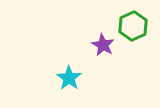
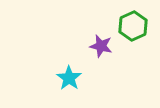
purple star: moved 2 px left, 1 px down; rotated 15 degrees counterclockwise
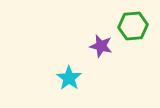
green hexagon: rotated 20 degrees clockwise
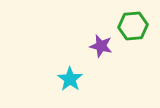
cyan star: moved 1 px right, 1 px down
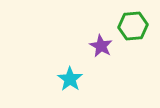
purple star: rotated 15 degrees clockwise
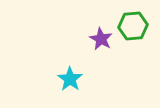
purple star: moved 7 px up
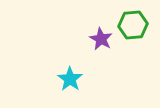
green hexagon: moved 1 px up
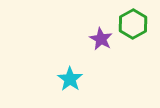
green hexagon: moved 1 px up; rotated 24 degrees counterclockwise
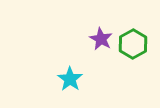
green hexagon: moved 20 px down
